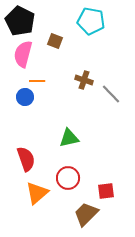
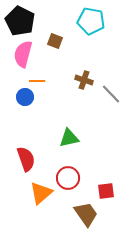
orange triangle: moved 4 px right
brown trapezoid: rotated 100 degrees clockwise
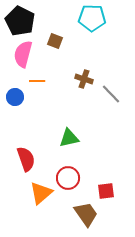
cyan pentagon: moved 1 px right, 3 px up; rotated 8 degrees counterclockwise
brown cross: moved 1 px up
blue circle: moved 10 px left
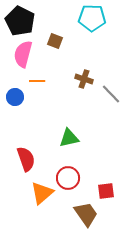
orange triangle: moved 1 px right
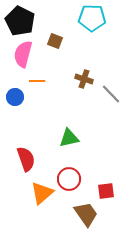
red circle: moved 1 px right, 1 px down
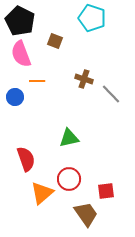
cyan pentagon: rotated 16 degrees clockwise
pink semicircle: moved 2 px left; rotated 36 degrees counterclockwise
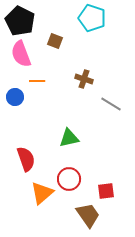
gray line: moved 10 px down; rotated 15 degrees counterclockwise
brown trapezoid: moved 2 px right, 1 px down
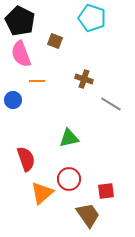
blue circle: moved 2 px left, 3 px down
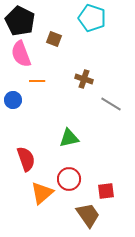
brown square: moved 1 px left, 2 px up
